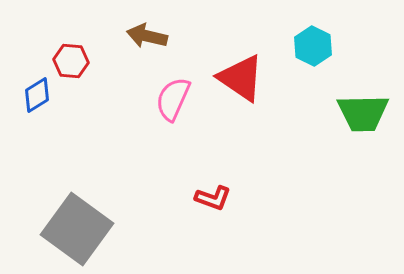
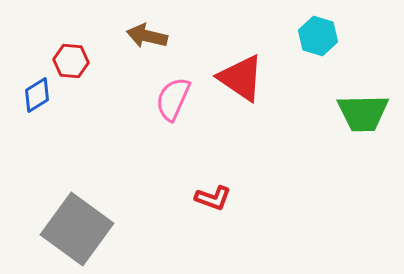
cyan hexagon: moved 5 px right, 10 px up; rotated 9 degrees counterclockwise
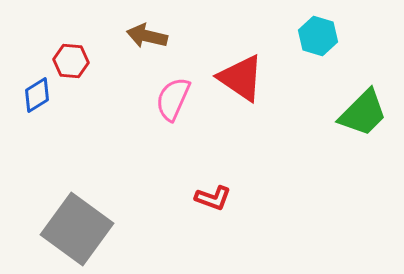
green trapezoid: rotated 44 degrees counterclockwise
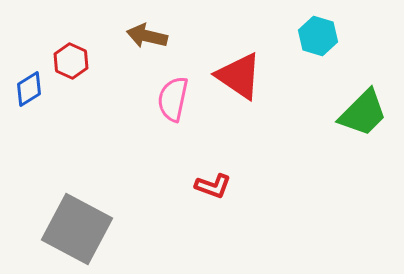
red hexagon: rotated 20 degrees clockwise
red triangle: moved 2 px left, 2 px up
blue diamond: moved 8 px left, 6 px up
pink semicircle: rotated 12 degrees counterclockwise
red L-shape: moved 12 px up
gray square: rotated 8 degrees counterclockwise
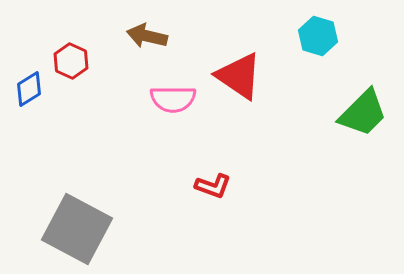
pink semicircle: rotated 102 degrees counterclockwise
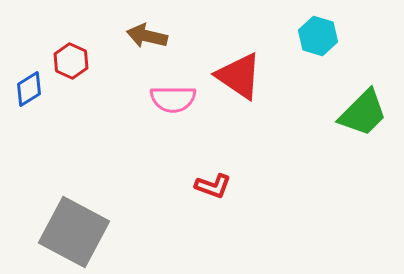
gray square: moved 3 px left, 3 px down
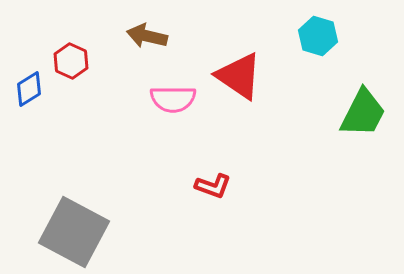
green trapezoid: rotated 18 degrees counterclockwise
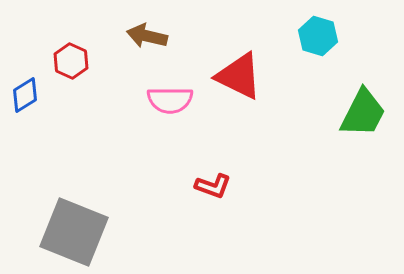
red triangle: rotated 8 degrees counterclockwise
blue diamond: moved 4 px left, 6 px down
pink semicircle: moved 3 px left, 1 px down
gray square: rotated 6 degrees counterclockwise
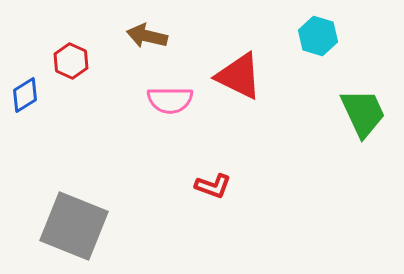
green trapezoid: rotated 52 degrees counterclockwise
gray square: moved 6 px up
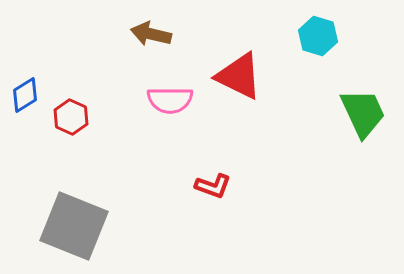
brown arrow: moved 4 px right, 2 px up
red hexagon: moved 56 px down
